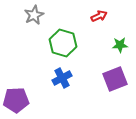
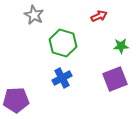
gray star: rotated 18 degrees counterclockwise
green star: moved 1 px right, 1 px down
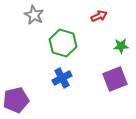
purple pentagon: rotated 10 degrees counterclockwise
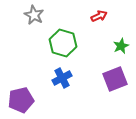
green star: rotated 21 degrees counterclockwise
purple pentagon: moved 5 px right
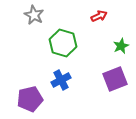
blue cross: moved 1 px left, 2 px down
purple pentagon: moved 9 px right, 1 px up
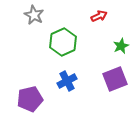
green hexagon: moved 1 px up; rotated 20 degrees clockwise
blue cross: moved 6 px right, 1 px down
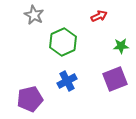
green star: rotated 21 degrees clockwise
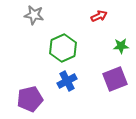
gray star: rotated 18 degrees counterclockwise
green hexagon: moved 6 px down
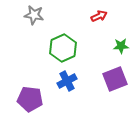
purple pentagon: rotated 20 degrees clockwise
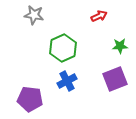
green star: moved 1 px left
